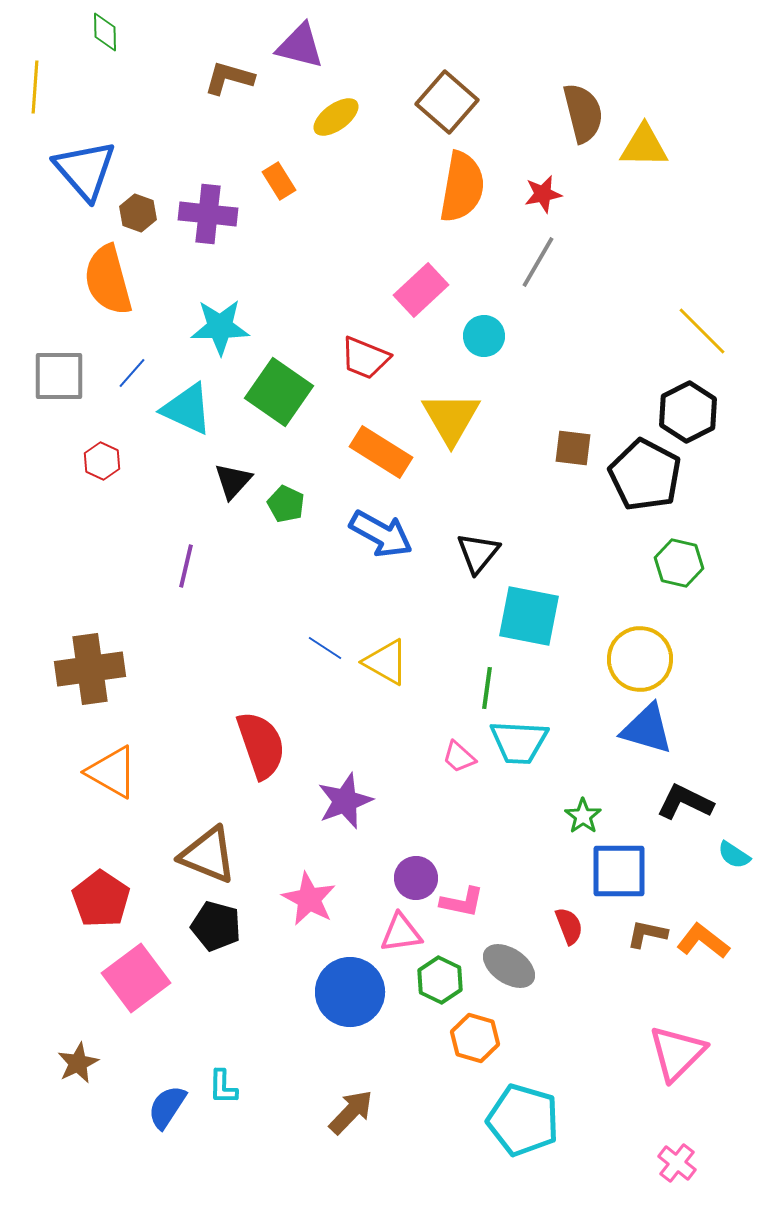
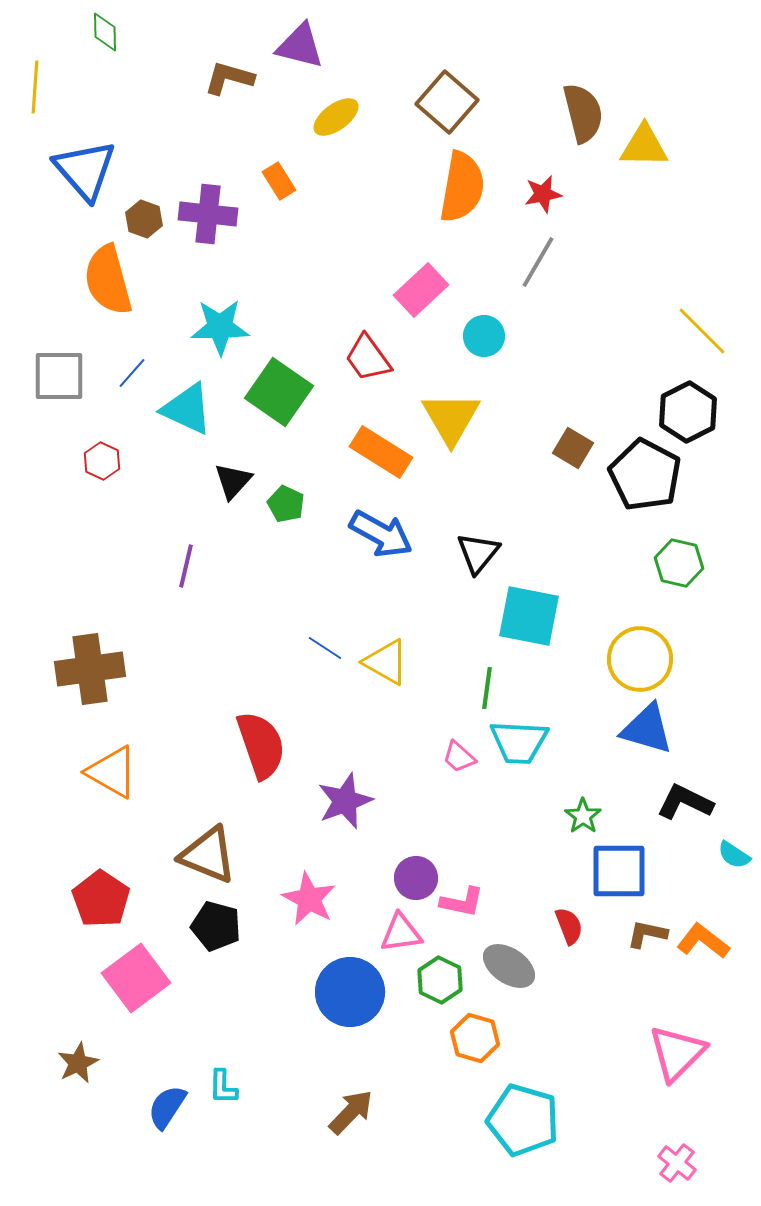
brown hexagon at (138, 213): moved 6 px right, 6 px down
red trapezoid at (365, 358): moved 3 px right; rotated 32 degrees clockwise
brown square at (573, 448): rotated 24 degrees clockwise
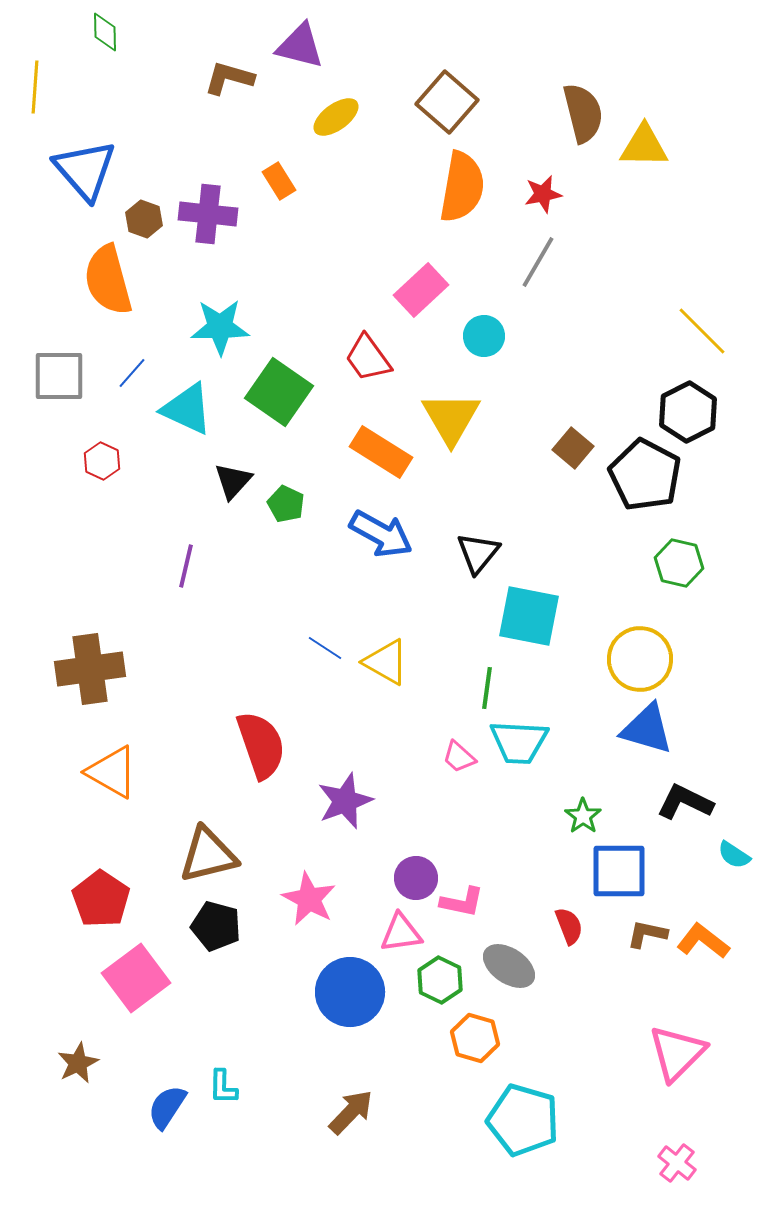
brown square at (573, 448): rotated 9 degrees clockwise
brown triangle at (208, 855): rotated 36 degrees counterclockwise
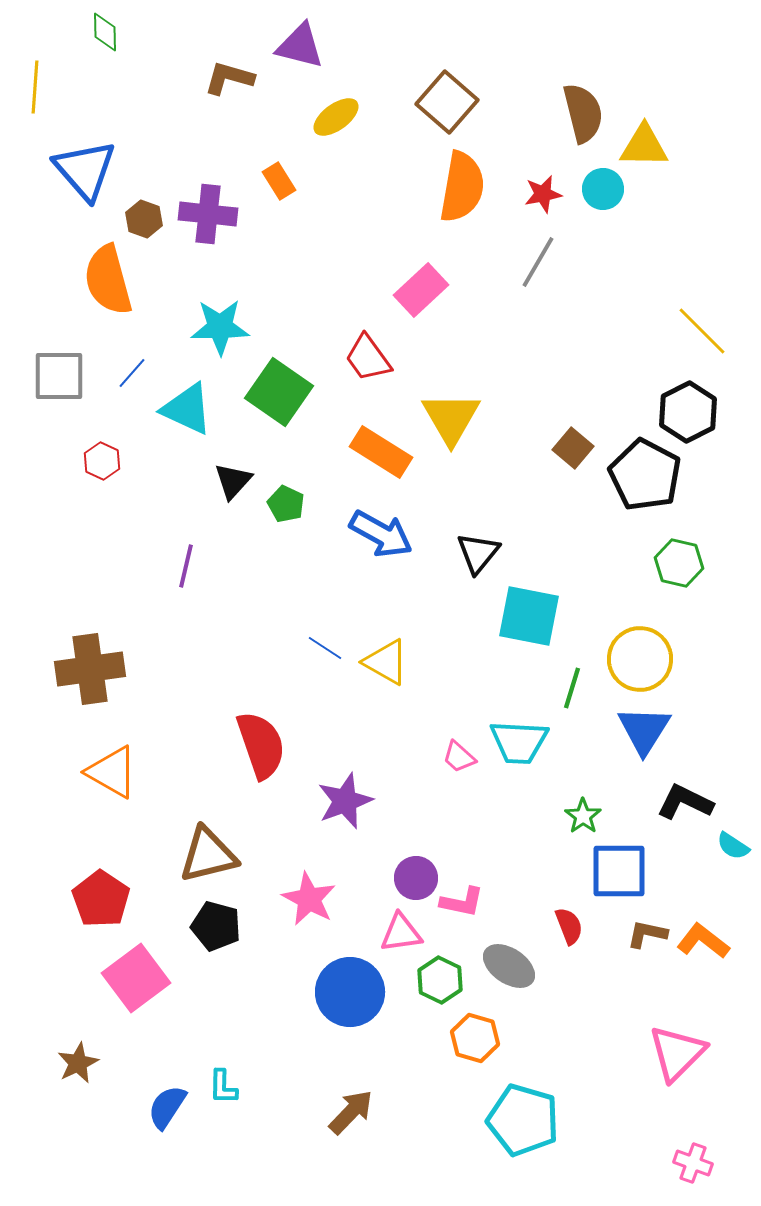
cyan circle at (484, 336): moved 119 px right, 147 px up
green line at (487, 688): moved 85 px right; rotated 9 degrees clockwise
blue triangle at (647, 729): moved 3 px left, 1 px down; rotated 46 degrees clockwise
cyan semicircle at (734, 855): moved 1 px left, 9 px up
pink cross at (677, 1163): moved 16 px right; rotated 18 degrees counterclockwise
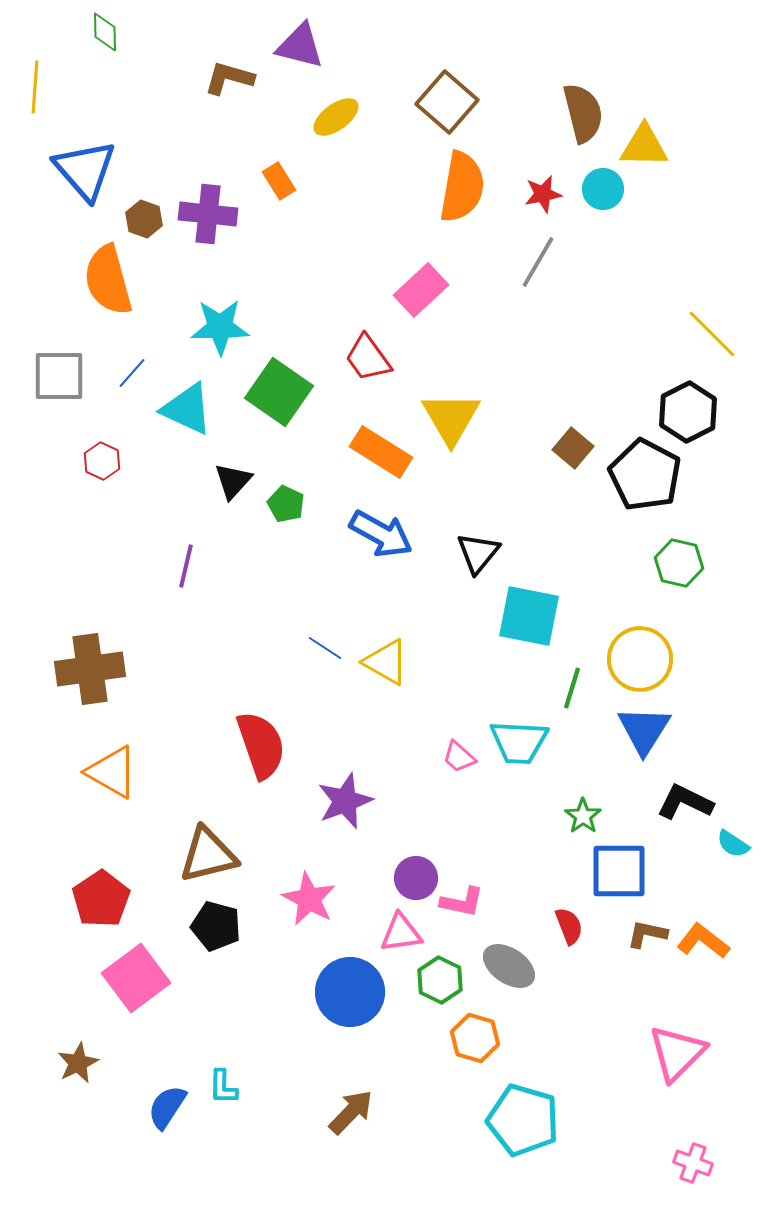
yellow line at (702, 331): moved 10 px right, 3 px down
cyan semicircle at (733, 846): moved 2 px up
red pentagon at (101, 899): rotated 4 degrees clockwise
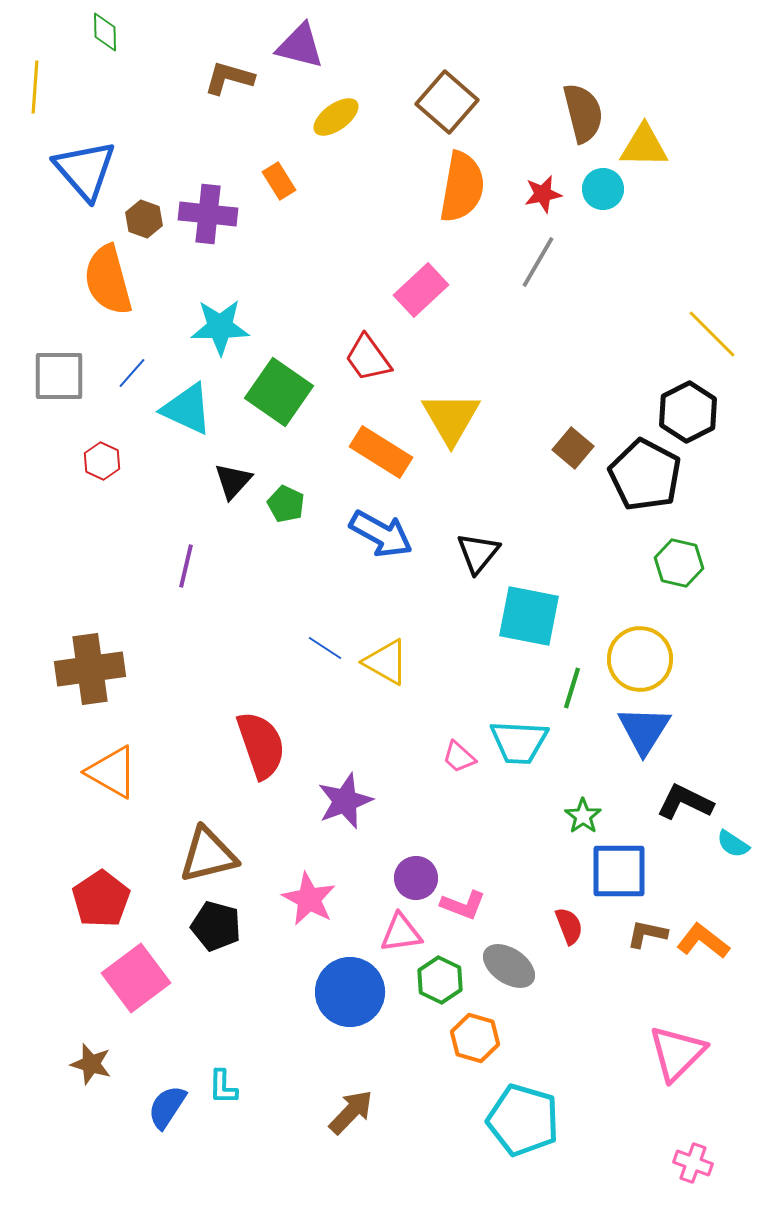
pink L-shape at (462, 902): moved 1 px right, 3 px down; rotated 9 degrees clockwise
brown star at (78, 1063): moved 13 px right, 1 px down; rotated 30 degrees counterclockwise
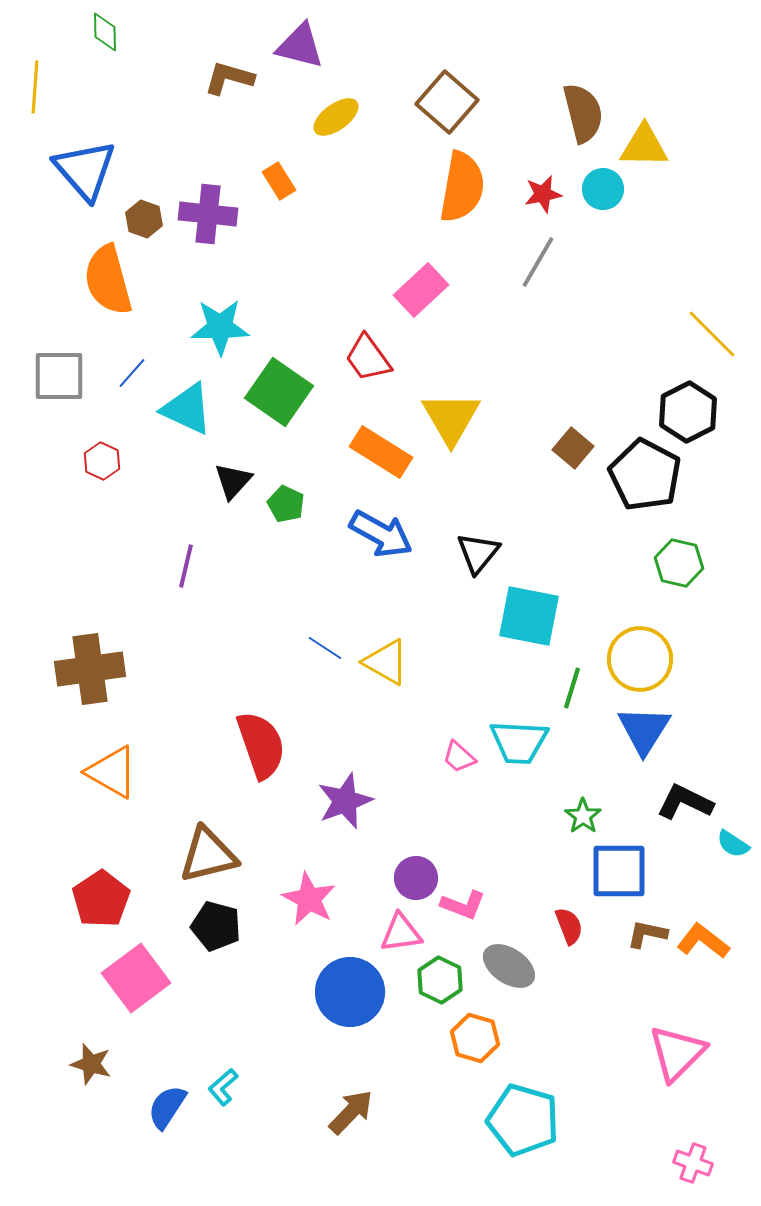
cyan L-shape at (223, 1087): rotated 48 degrees clockwise
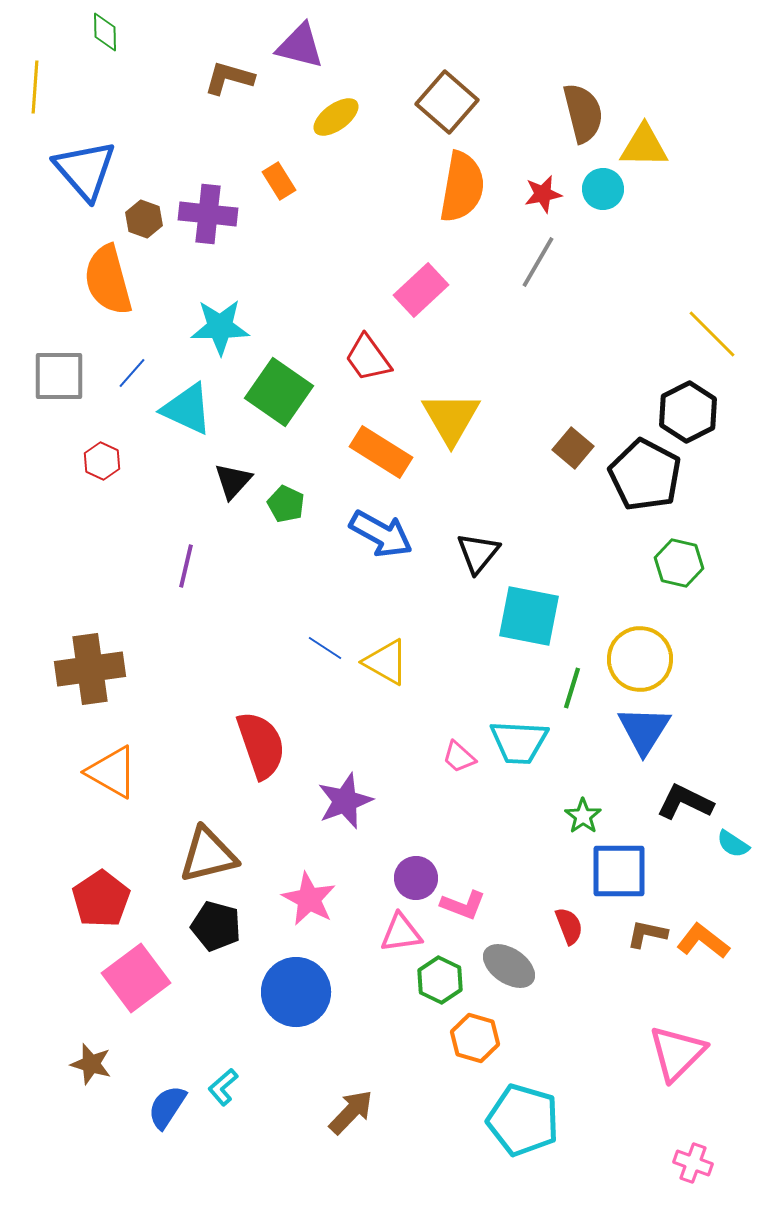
blue circle at (350, 992): moved 54 px left
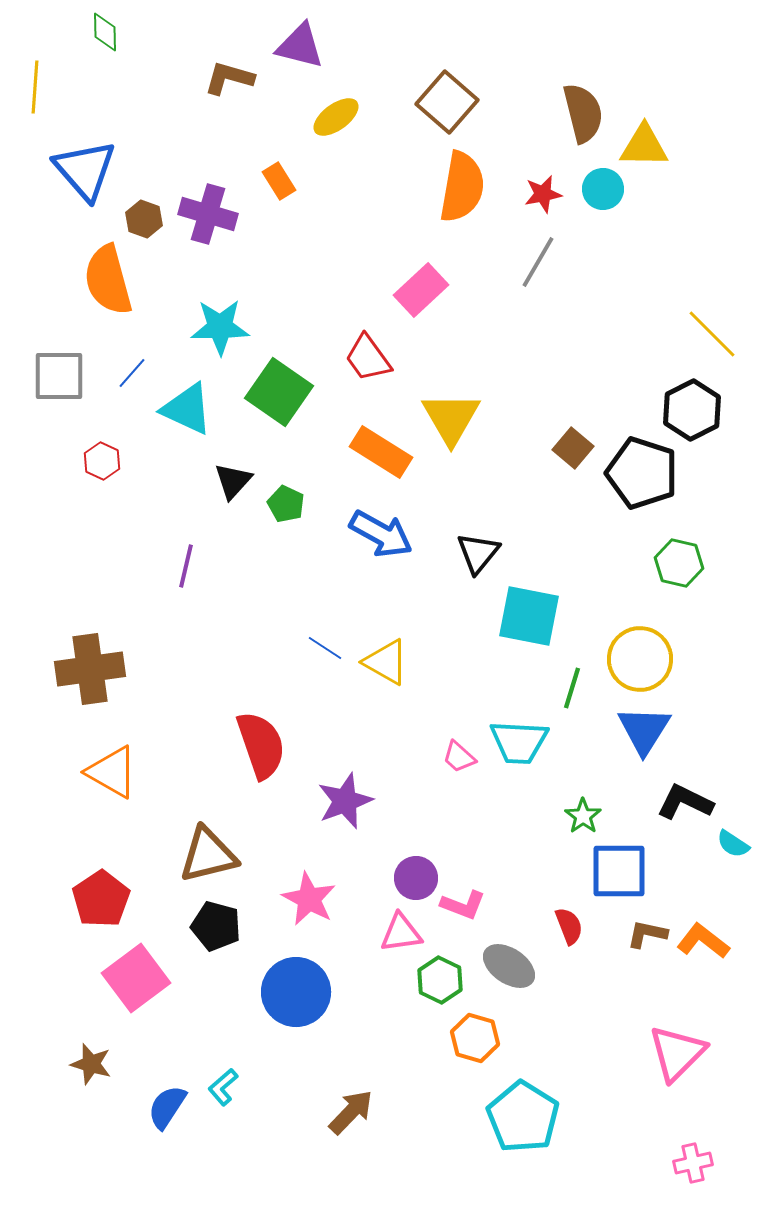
purple cross at (208, 214): rotated 10 degrees clockwise
black hexagon at (688, 412): moved 4 px right, 2 px up
black pentagon at (645, 475): moved 3 px left, 2 px up; rotated 10 degrees counterclockwise
cyan pentagon at (523, 1120): moved 3 px up; rotated 16 degrees clockwise
pink cross at (693, 1163): rotated 33 degrees counterclockwise
